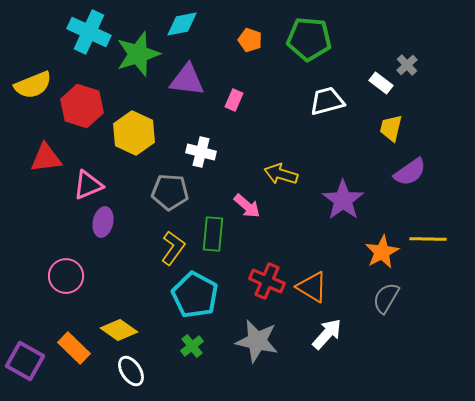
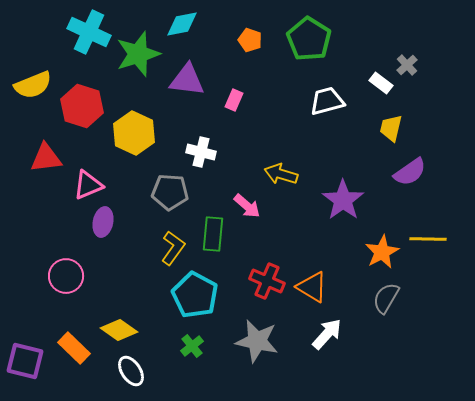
green pentagon: rotated 27 degrees clockwise
purple square: rotated 15 degrees counterclockwise
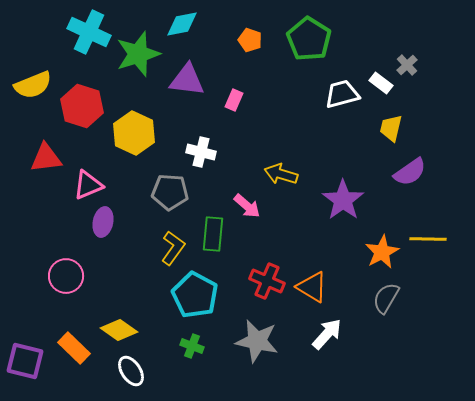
white trapezoid: moved 15 px right, 7 px up
green cross: rotated 30 degrees counterclockwise
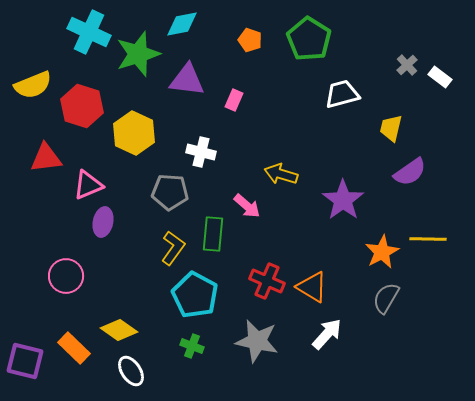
white rectangle: moved 59 px right, 6 px up
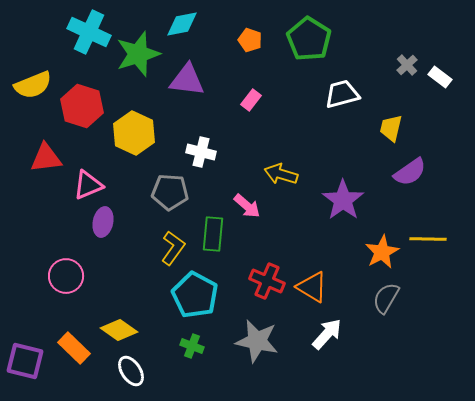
pink rectangle: moved 17 px right; rotated 15 degrees clockwise
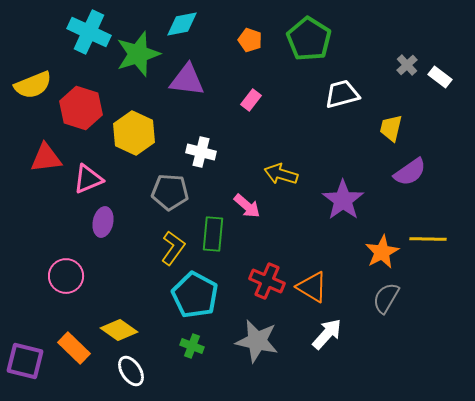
red hexagon: moved 1 px left, 2 px down
pink triangle: moved 6 px up
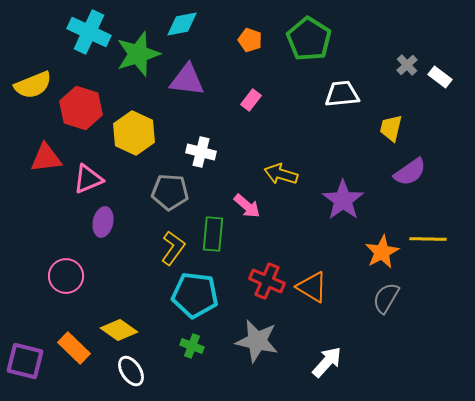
white trapezoid: rotated 9 degrees clockwise
cyan pentagon: rotated 21 degrees counterclockwise
white arrow: moved 28 px down
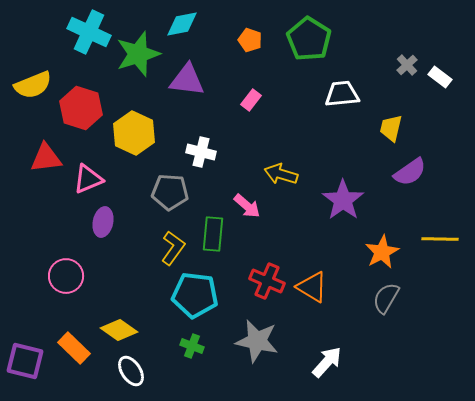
yellow line: moved 12 px right
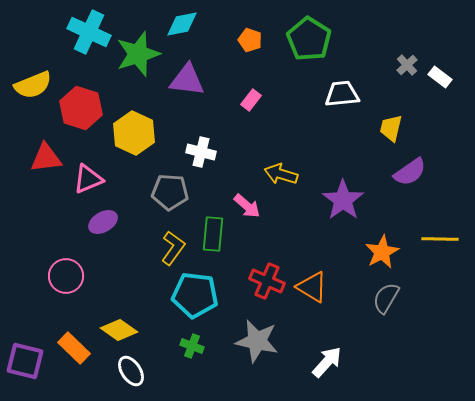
purple ellipse: rotated 48 degrees clockwise
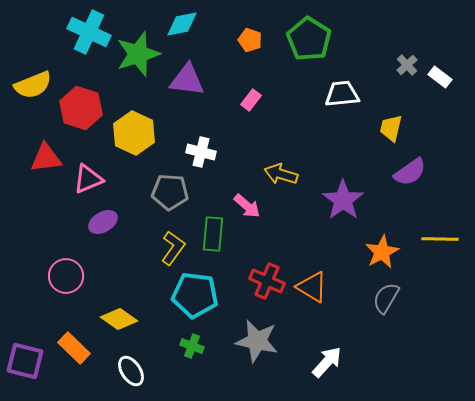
yellow diamond: moved 11 px up
